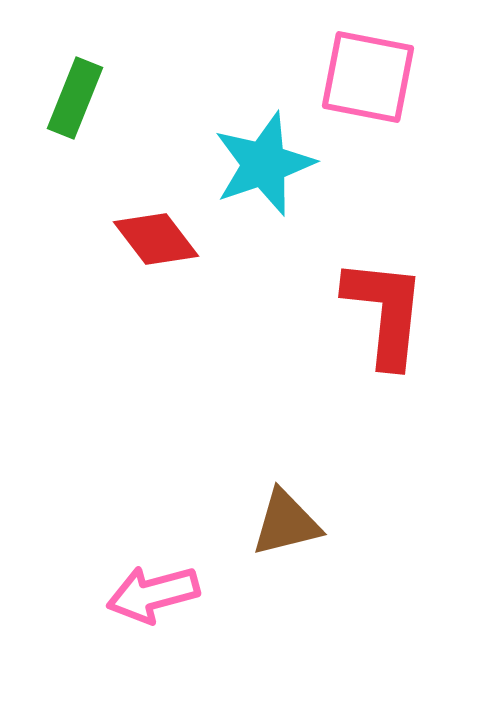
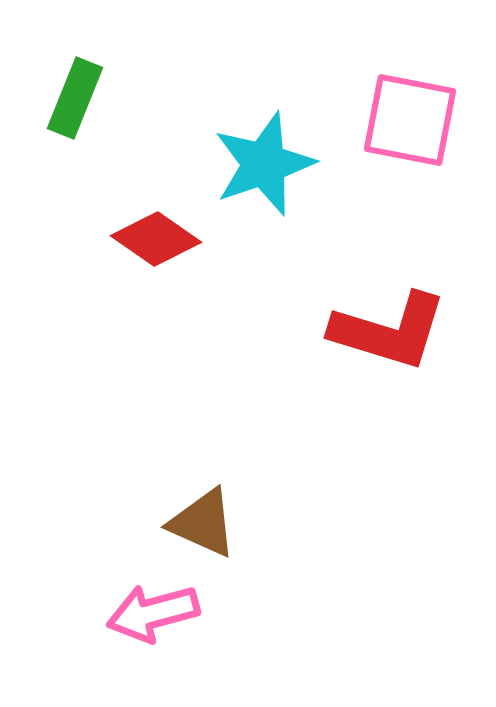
pink square: moved 42 px right, 43 px down
red diamond: rotated 18 degrees counterclockwise
red L-shape: moved 4 px right, 19 px down; rotated 101 degrees clockwise
brown triangle: moved 83 px left; rotated 38 degrees clockwise
pink arrow: moved 19 px down
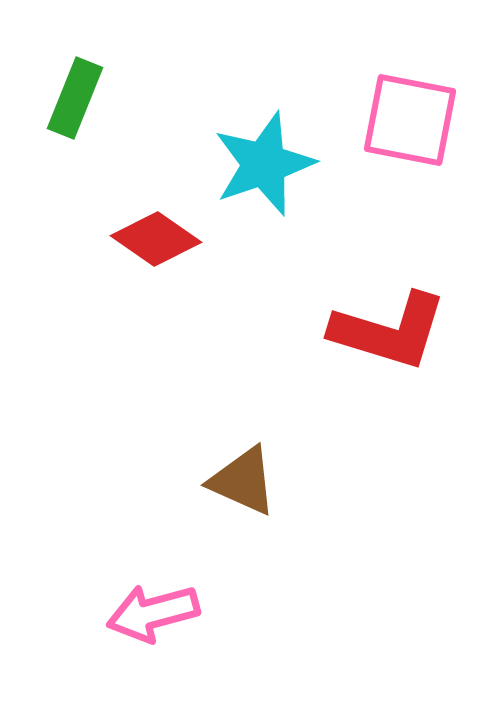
brown triangle: moved 40 px right, 42 px up
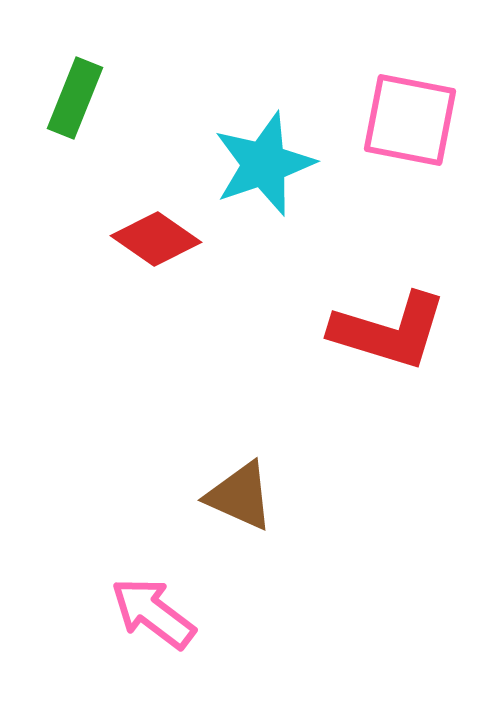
brown triangle: moved 3 px left, 15 px down
pink arrow: rotated 52 degrees clockwise
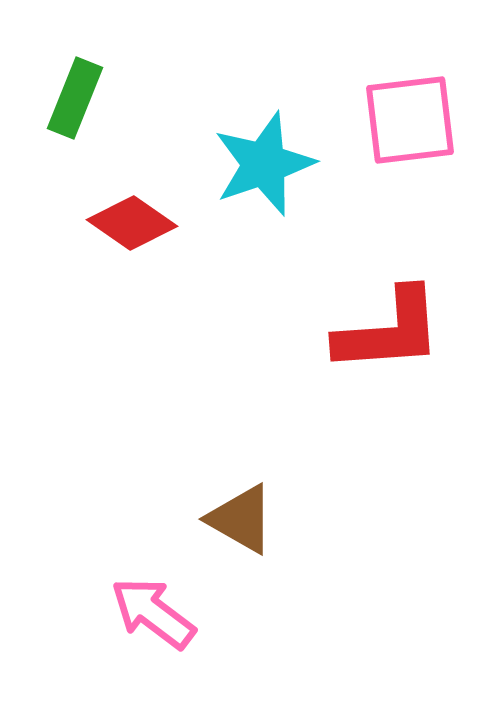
pink square: rotated 18 degrees counterclockwise
red diamond: moved 24 px left, 16 px up
red L-shape: rotated 21 degrees counterclockwise
brown triangle: moved 1 px right, 23 px down; rotated 6 degrees clockwise
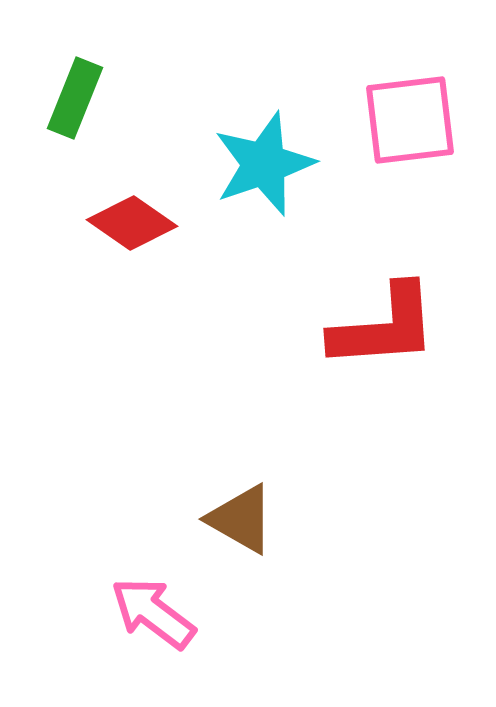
red L-shape: moved 5 px left, 4 px up
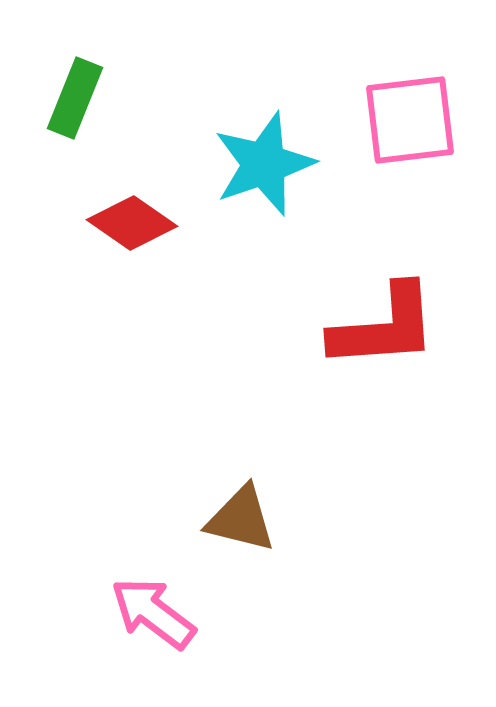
brown triangle: rotated 16 degrees counterclockwise
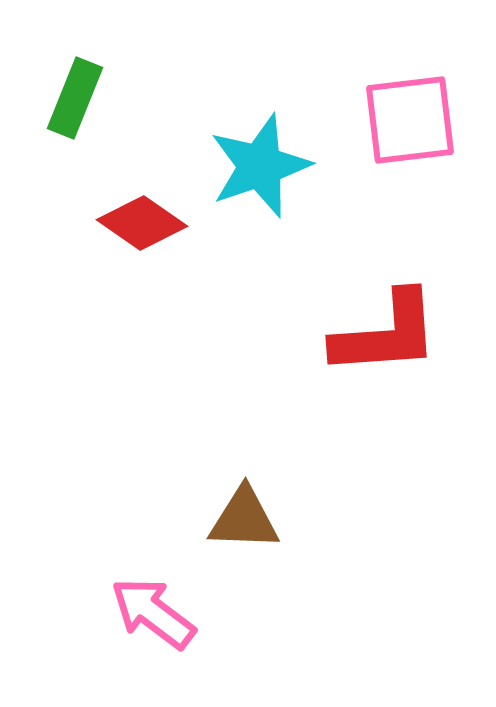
cyan star: moved 4 px left, 2 px down
red diamond: moved 10 px right
red L-shape: moved 2 px right, 7 px down
brown triangle: moved 3 px right; rotated 12 degrees counterclockwise
